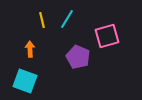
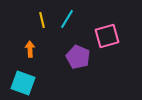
cyan square: moved 2 px left, 2 px down
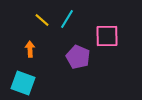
yellow line: rotated 35 degrees counterclockwise
pink square: rotated 15 degrees clockwise
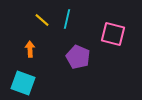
cyan line: rotated 18 degrees counterclockwise
pink square: moved 6 px right, 2 px up; rotated 15 degrees clockwise
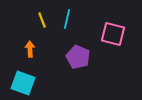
yellow line: rotated 28 degrees clockwise
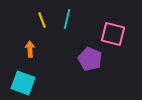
purple pentagon: moved 12 px right, 2 px down
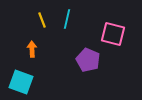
orange arrow: moved 2 px right
purple pentagon: moved 2 px left, 1 px down
cyan square: moved 2 px left, 1 px up
